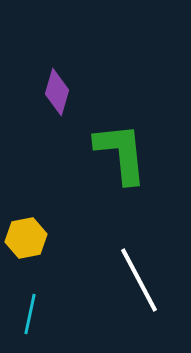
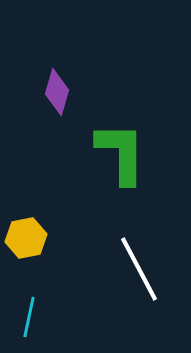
green L-shape: rotated 6 degrees clockwise
white line: moved 11 px up
cyan line: moved 1 px left, 3 px down
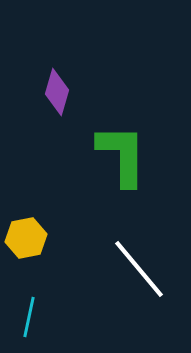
green L-shape: moved 1 px right, 2 px down
white line: rotated 12 degrees counterclockwise
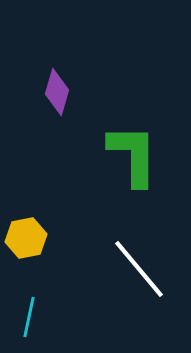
green L-shape: moved 11 px right
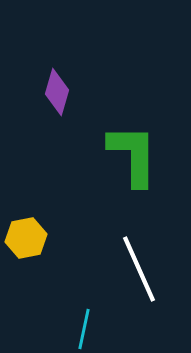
white line: rotated 16 degrees clockwise
cyan line: moved 55 px right, 12 px down
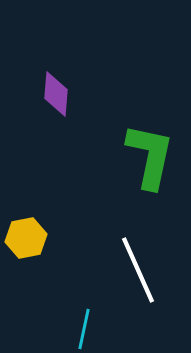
purple diamond: moved 1 px left, 2 px down; rotated 12 degrees counterclockwise
green L-shape: moved 17 px right, 1 px down; rotated 12 degrees clockwise
white line: moved 1 px left, 1 px down
